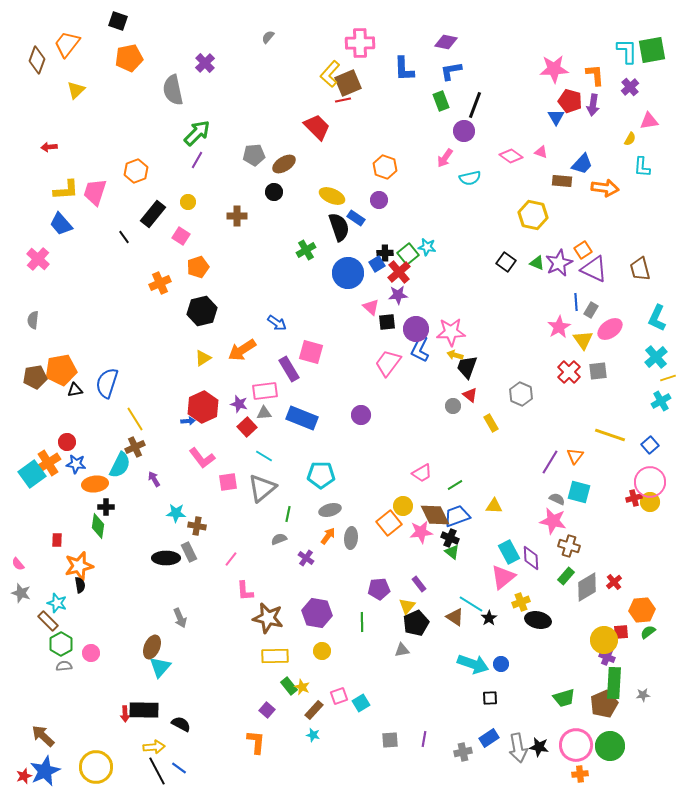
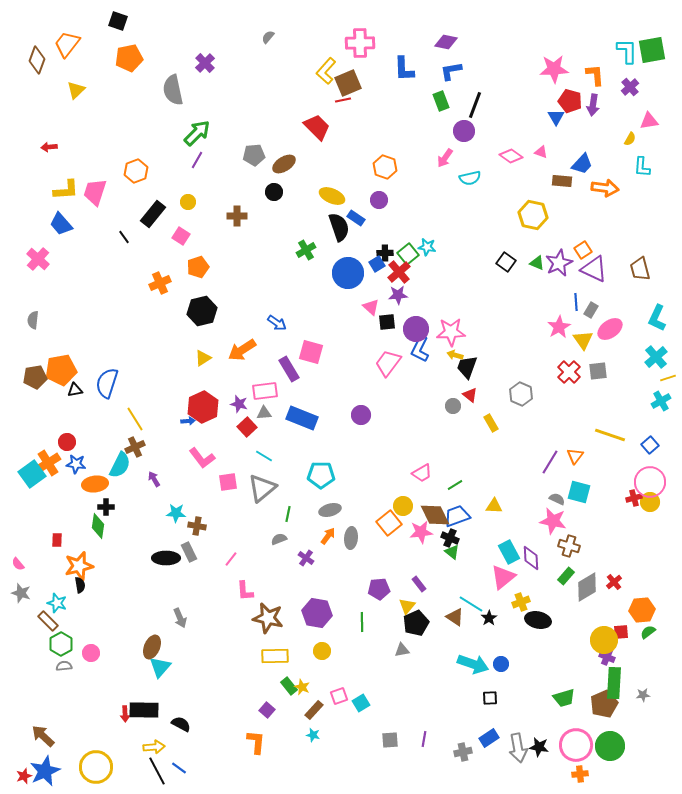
yellow L-shape at (330, 74): moved 4 px left, 3 px up
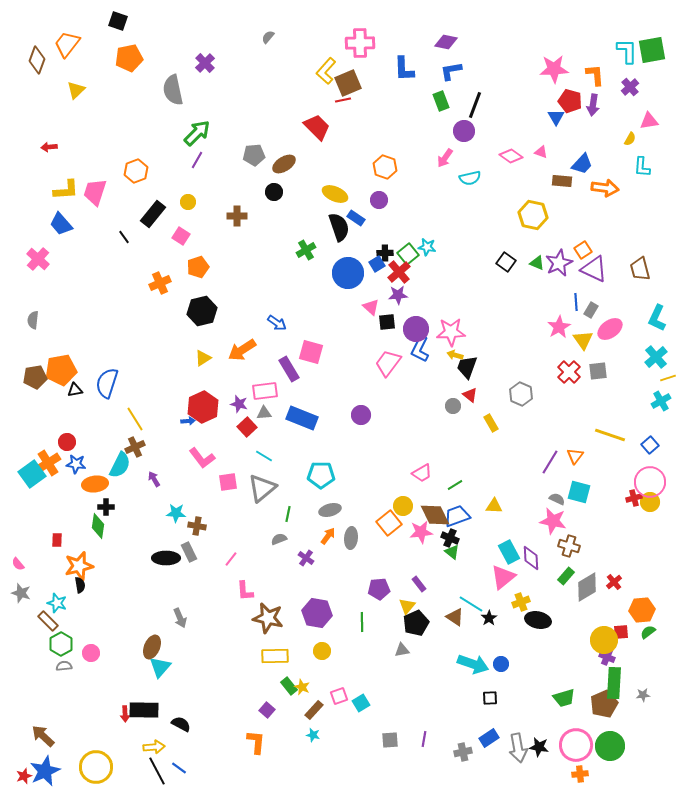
yellow ellipse at (332, 196): moved 3 px right, 2 px up
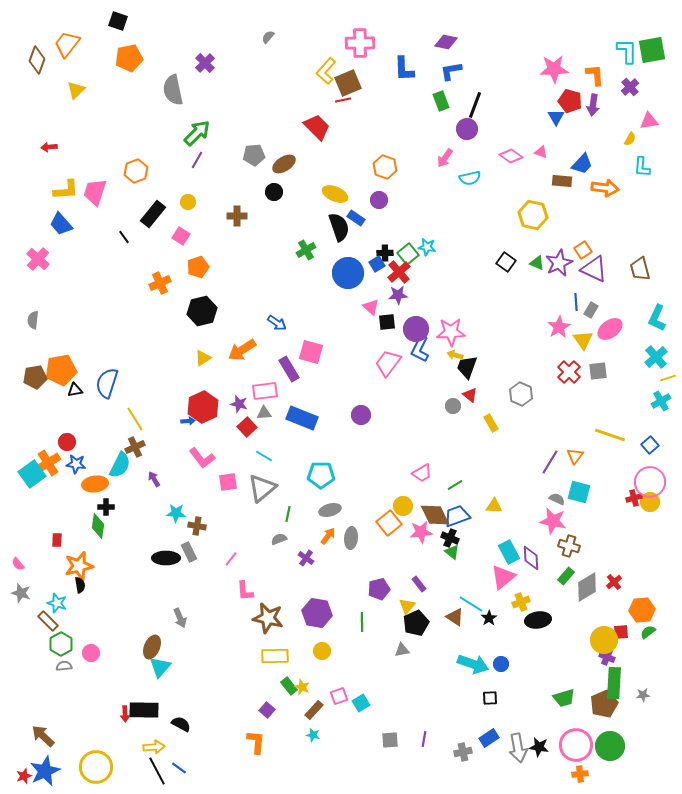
purple circle at (464, 131): moved 3 px right, 2 px up
purple pentagon at (379, 589): rotated 10 degrees counterclockwise
black ellipse at (538, 620): rotated 20 degrees counterclockwise
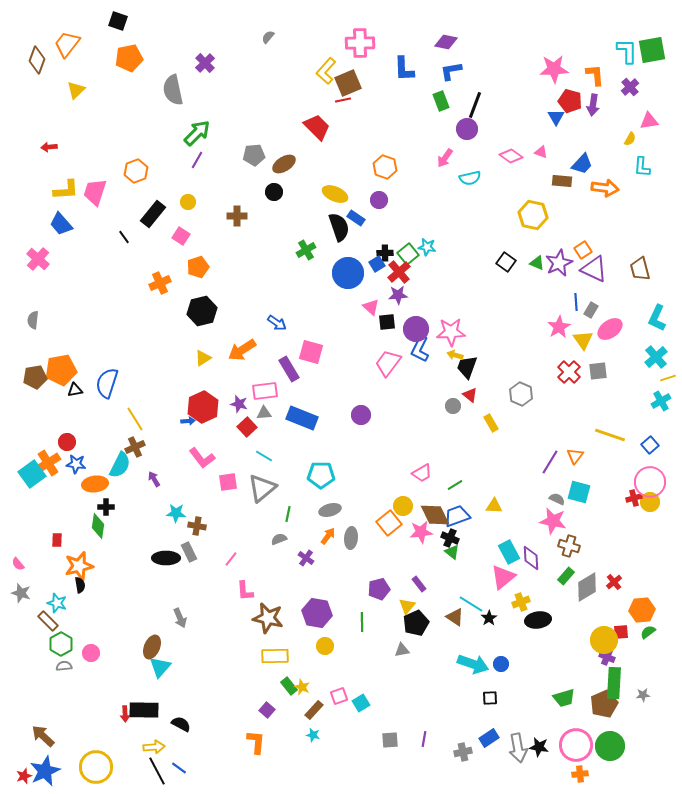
yellow circle at (322, 651): moved 3 px right, 5 px up
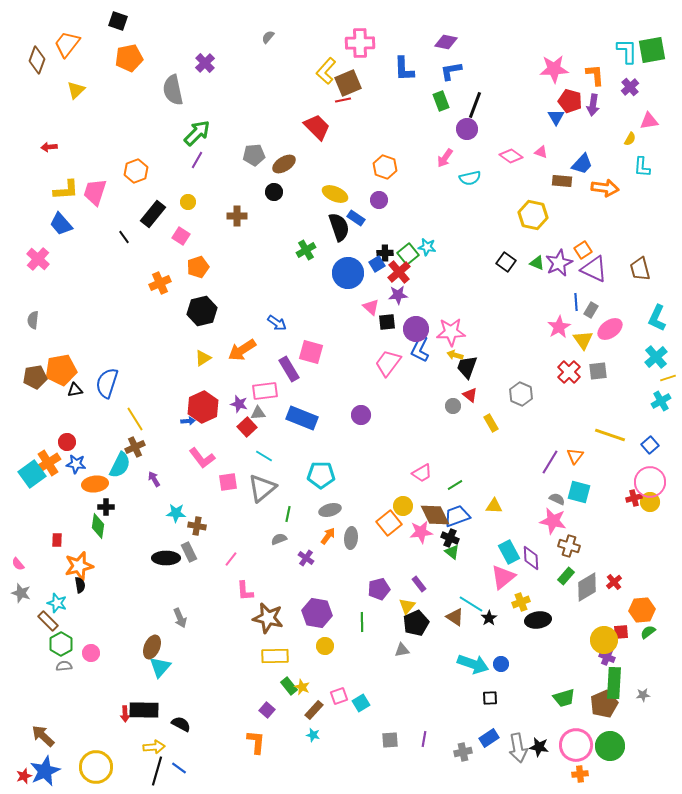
gray triangle at (264, 413): moved 6 px left
black line at (157, 771): rotated 44 degrees clockwise
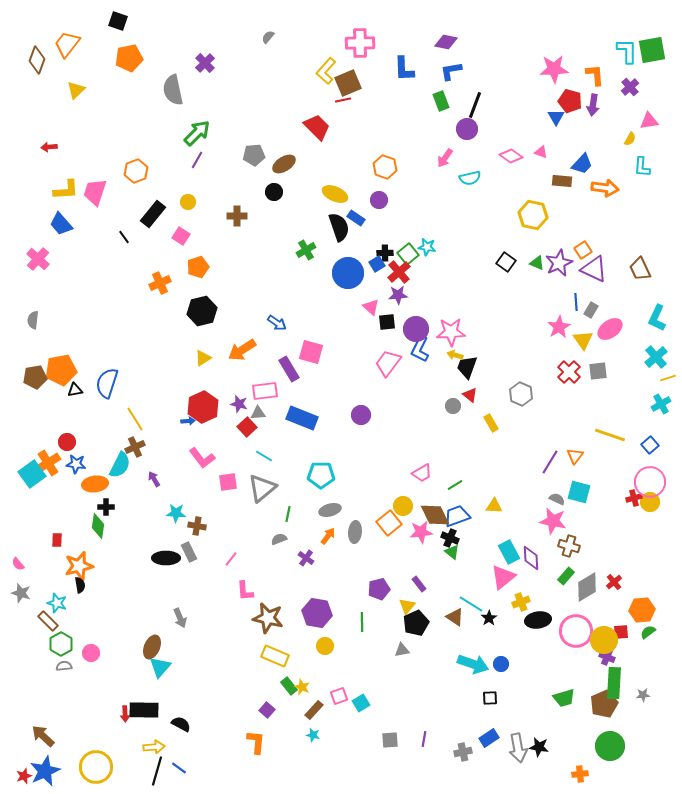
brown trapezoid at (640, 269): rotated 10 degrees counterclockwise
cyan cross at (661, 401): moved 3 px down
gray ellipse at (351, 538): moved 4 px right, 6 px up
yellow rectangle at (275, 656): rotated 24 degrees clockwise
pink circle at (576, 745): moved 114 px up
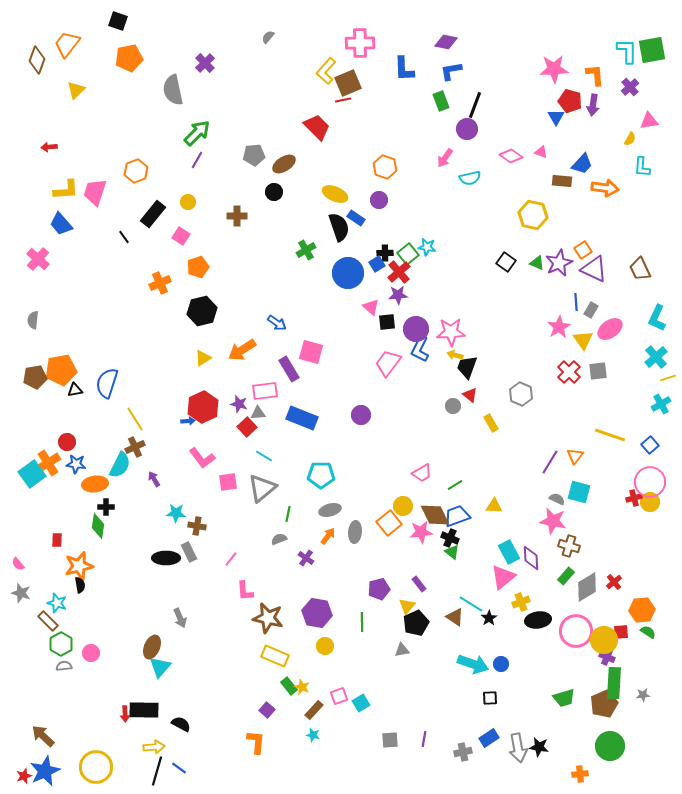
green semicircle at (648, 632): rotated 70 degrees clockwise
